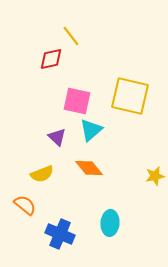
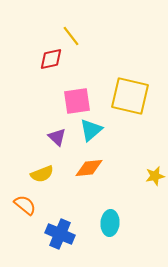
pink square: rotated 20 degrees counterclockwise
orange diamond: rotated 56 degrees counterclockwise
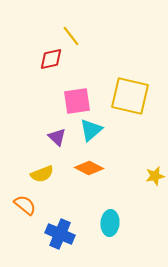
orange diamond: rotated 32 degrees clockwise
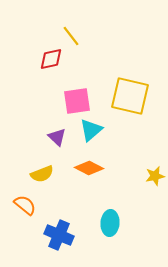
blue cross: moved 1 px left, 1 px down
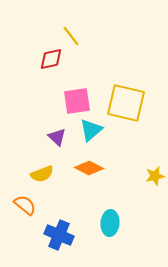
yellow square: moved 4 px left, 7 px down
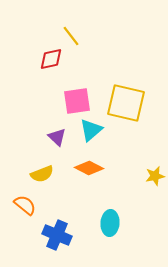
blue cross: moved 2 px left
